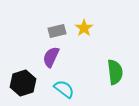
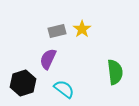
yellow star: moved 2 px left, 1 px down
purple semicircle: moved 3 px left, 2 px down
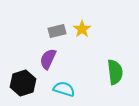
cyan semicircle: rotated 20 degrees counterclockwise
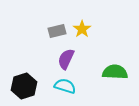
purple semicircle: moved 18 px right
green semicircle: rotated 80 degrees counterclockwise
black hexagon: moved 1 px right, 3 px down
cyan semicircle: moved 1 px right, 3 px up
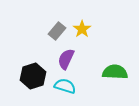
gray rectangle: rotated 36 degrees counterclockwise
black hexagon: moved 9 px right, 10 px up
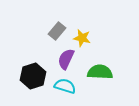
yellow star: moved 9 px down; rotated 24 degrees counterclockwise
green semicircle: moved 15 px left
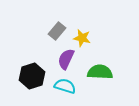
black hexagon: moved 1 px left
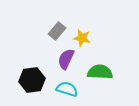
black hexagon: moved 4 px down; rotated 10 degrees clockwise
cyan semicircle: moved 2 px right, 3 px down
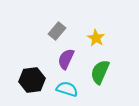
yellow star: moved 14 px right; rotated 18 degrees clockwise
green semicircle: rotated 70 degrees counterclockwise
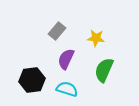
yellow star: rotated 24 degrees counterclockwise
green semicircle: moved 4 px right, 2 px up
